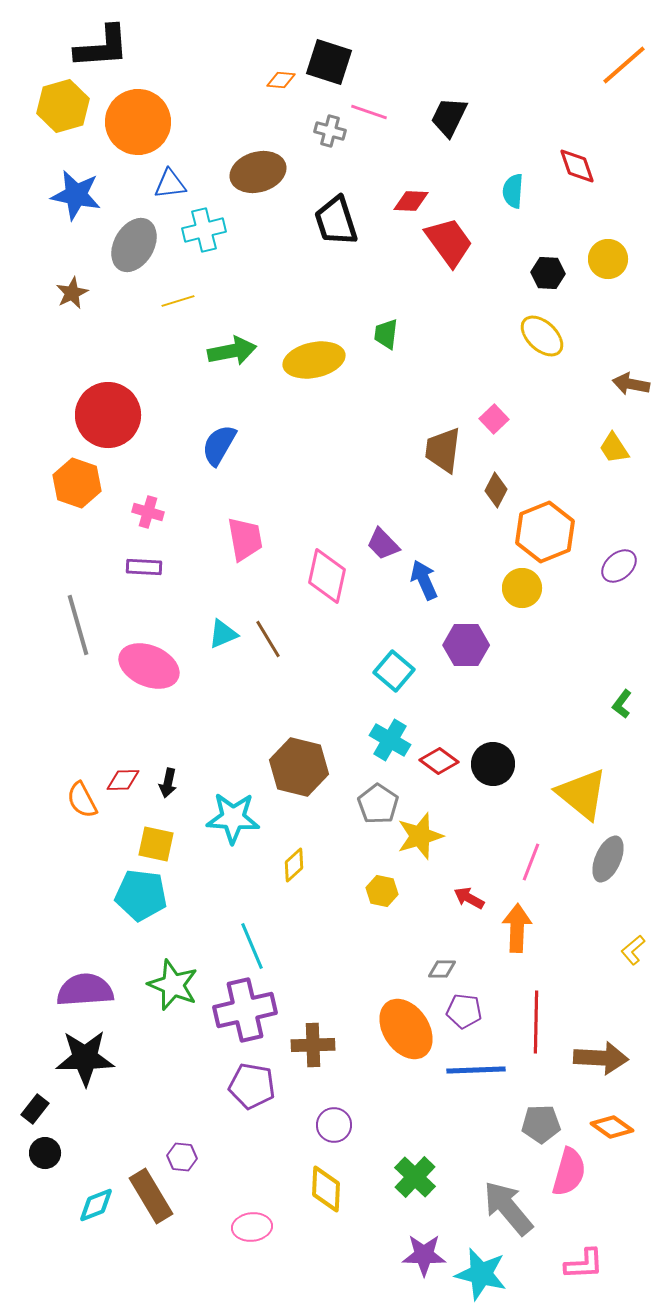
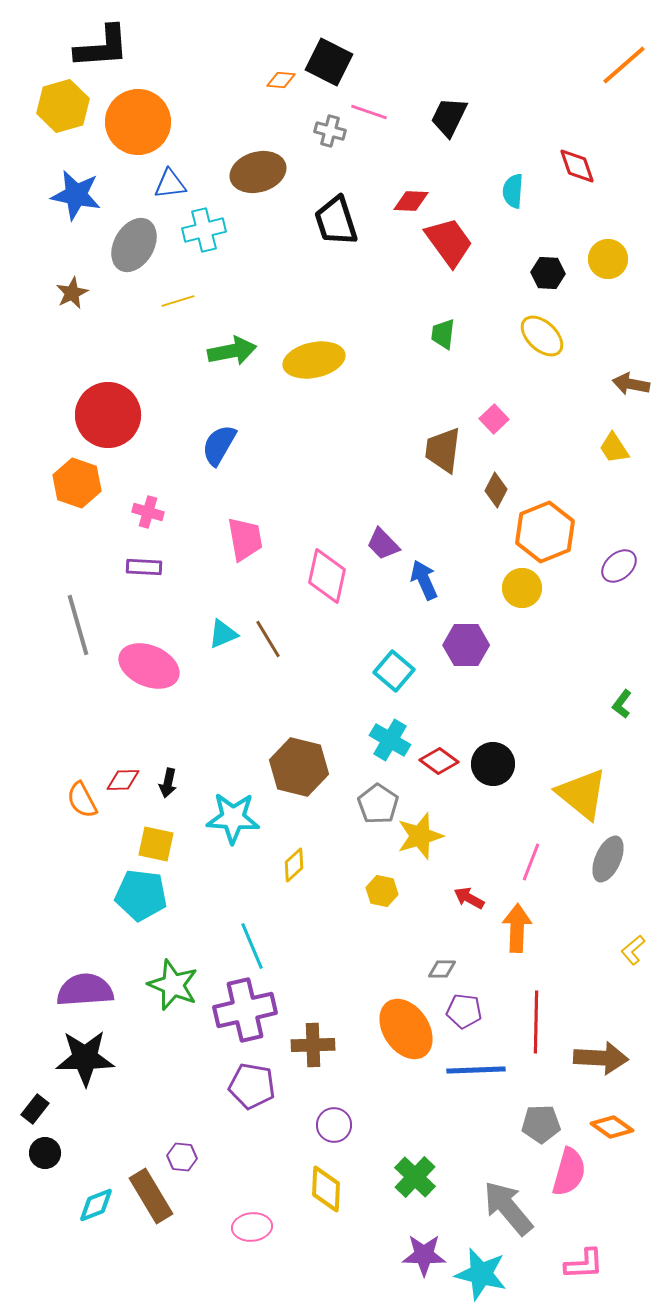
black square at (329, 62): rotated 9 degrees clockwise
green trapezoid at (386, 334): moved 57 px right
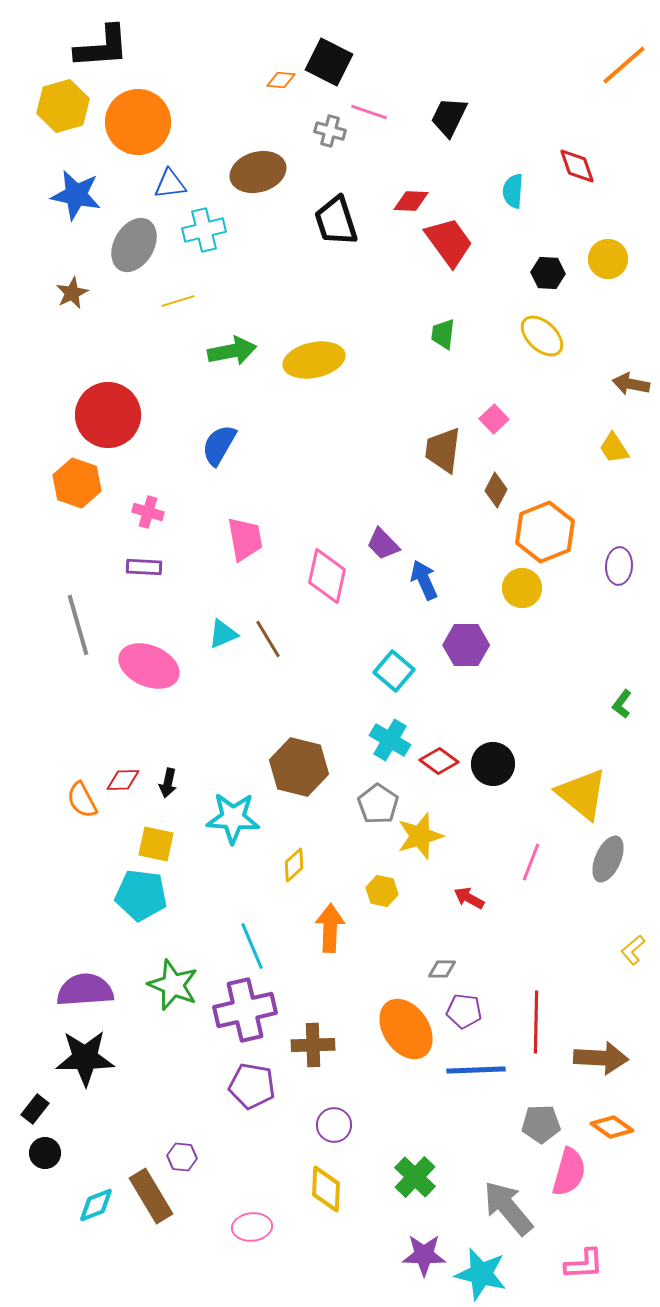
purple ellipse at (619, 566): rotated 45 degrees counterclockwise
orange arrow at (517, 928): moved 187 px left
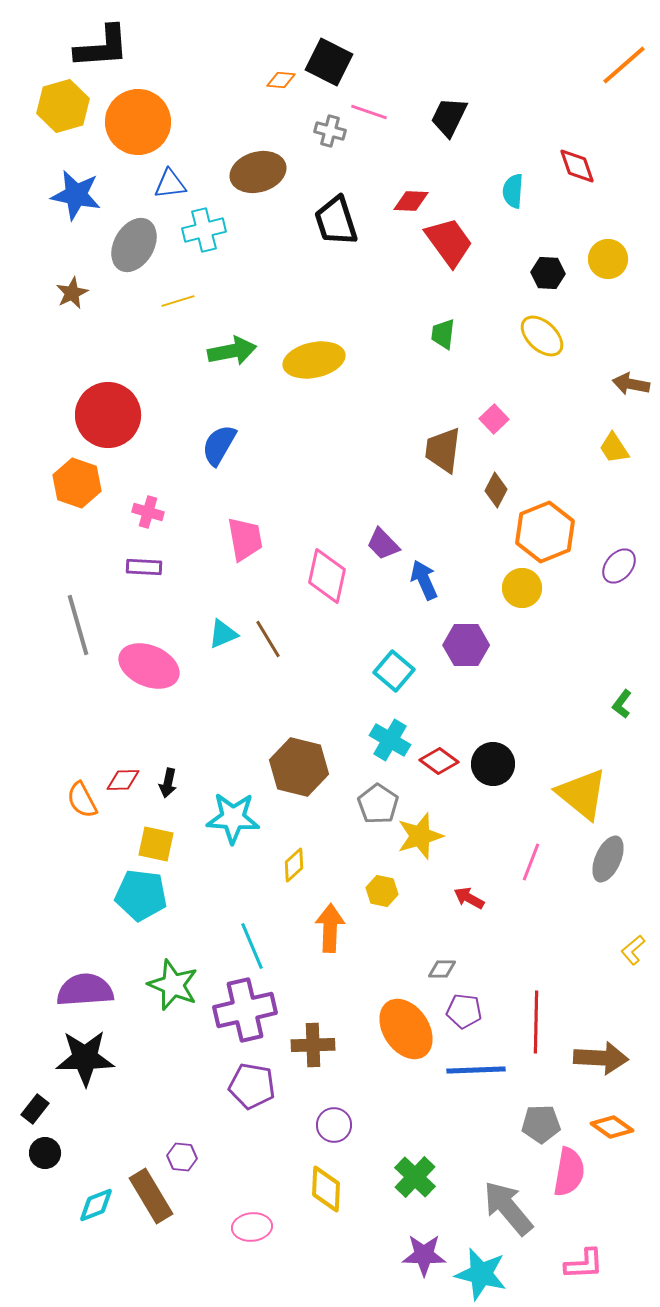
purple ellipse at (619, 566): rotated 36 degrees clockwise
pink semicircle at (569, 1172): rotated 6 degrees counterclockwise
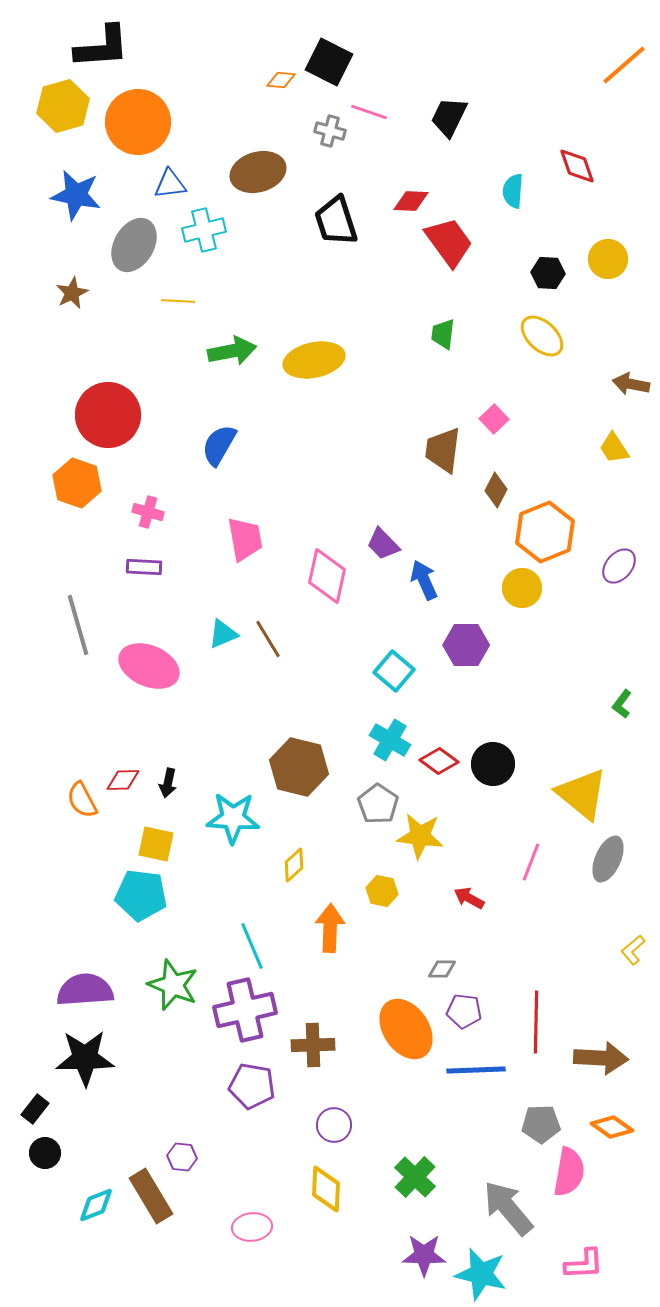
yellow line at (178, 301): rotated 20 degrees clockwise
yellow star at (420, 836): rotated 24 degrees clockwise
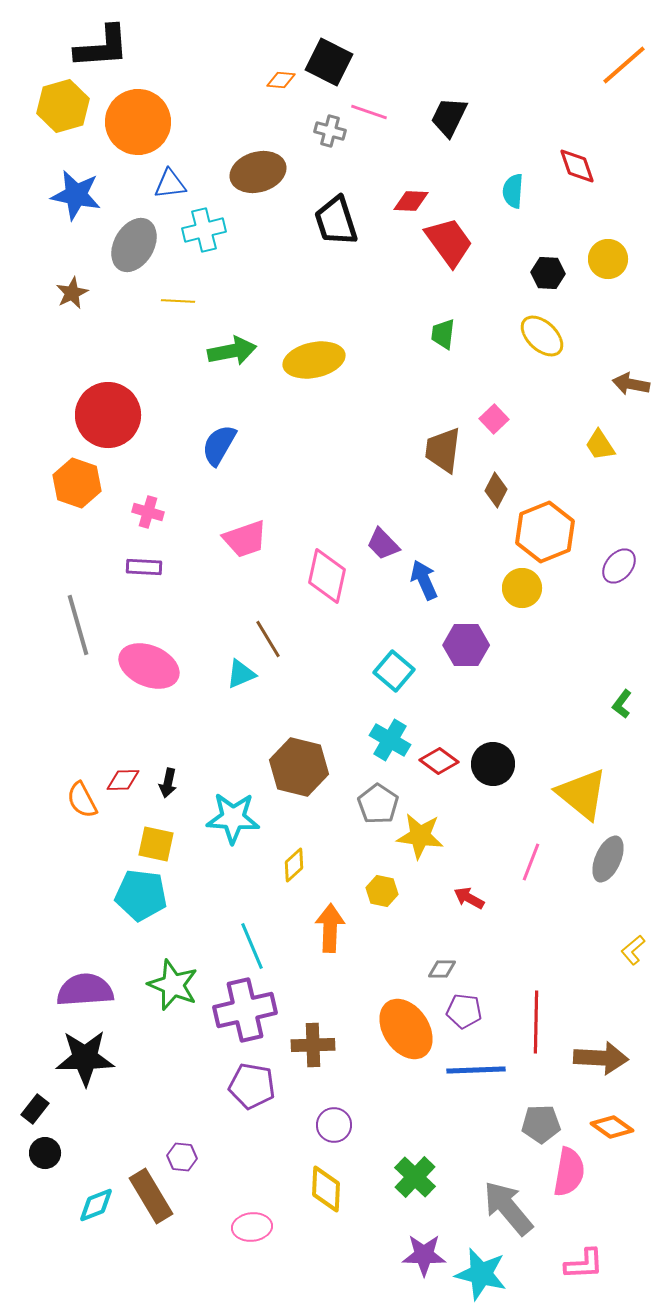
yellow trapezoid at (614, 448): moved 14 px left, 3 px up
pink trapezoid at (245, 539): rotated 81 degrees clockwise
cyan triangle at (223, 634): moved 18 px right, 40 px down
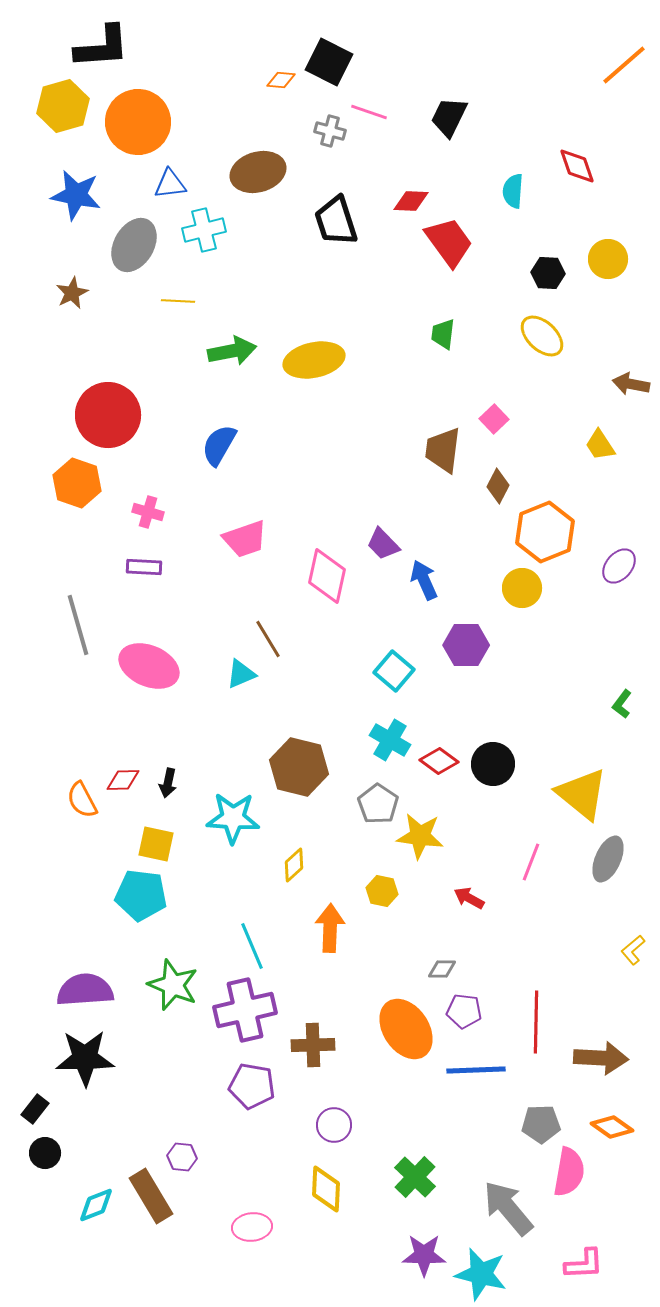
brown diamond at (496, 490): moved 2 px right, 4 px up
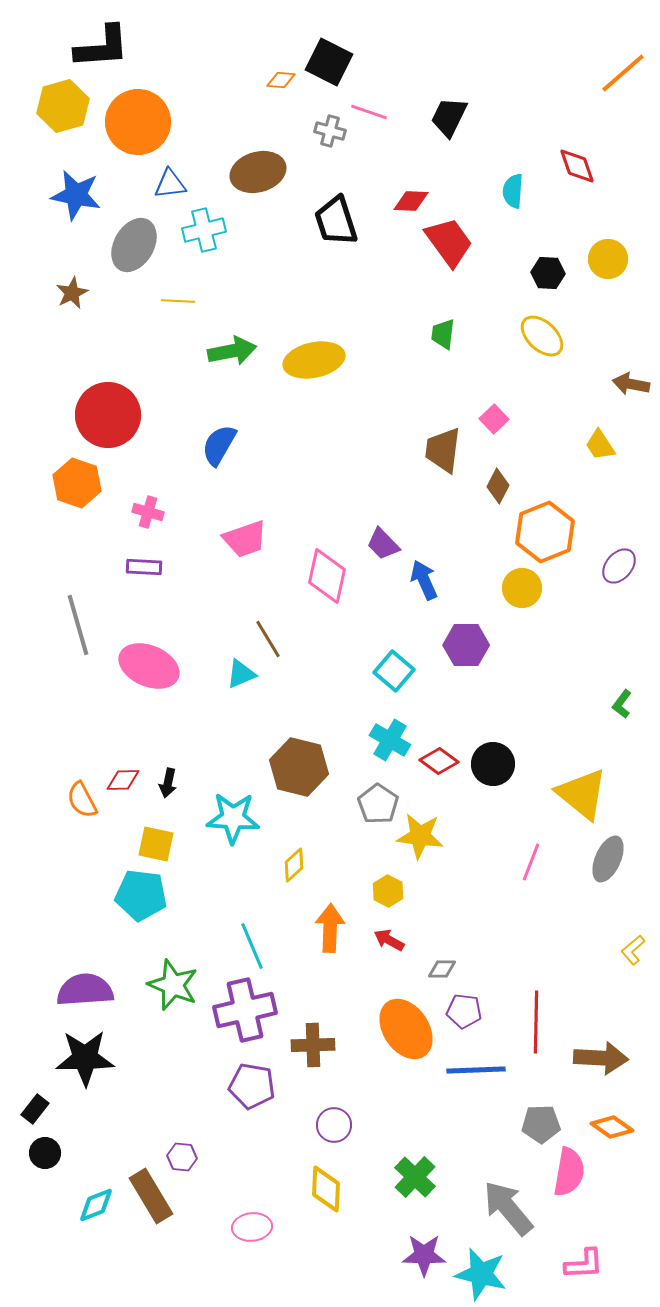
orange line at (624, 65): moved 1 px left, 8 px down
yellow hexagon at (382, 891): moved 6 px right; rotated 16 degrees clockwise
red arrow at (469, 898): moved 80 px left, 42 px down
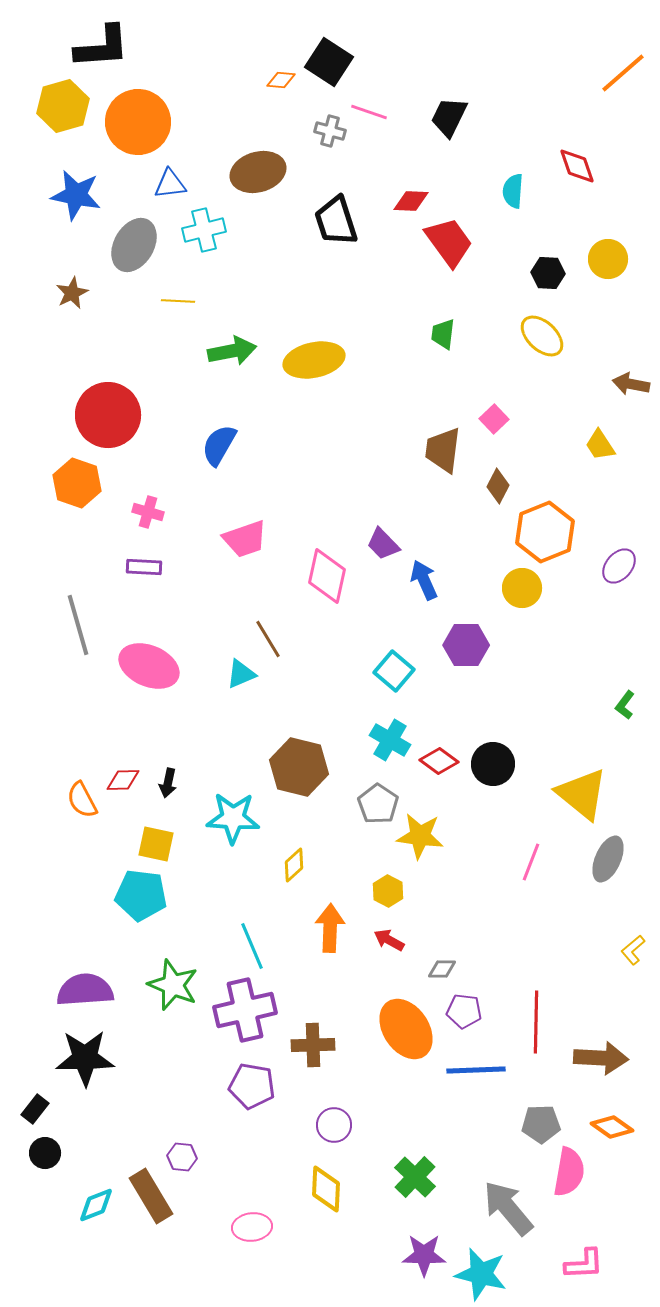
black square at (329, 62): rotated 6 degrees clockwise
green L-shape at (622, 704): moved 3 px right, 1 px down
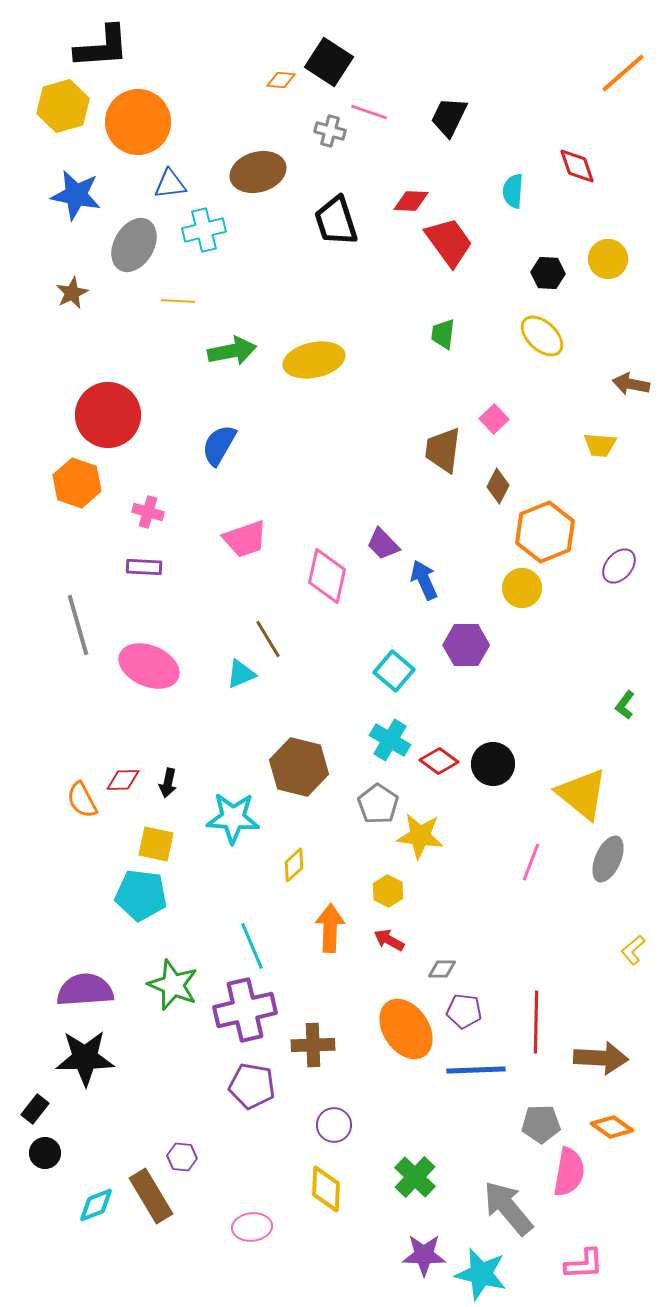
yellow trapezoid at (600, 445): rotated 52 degrees counterclockwise
